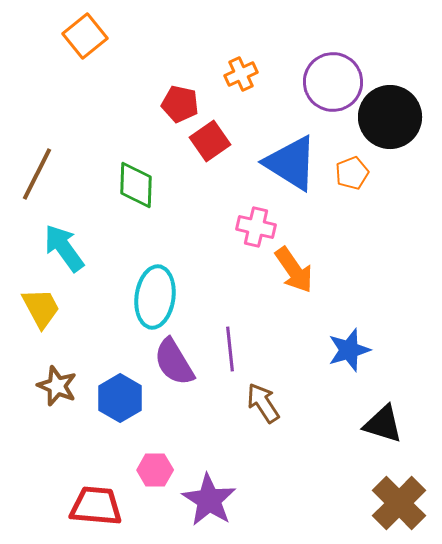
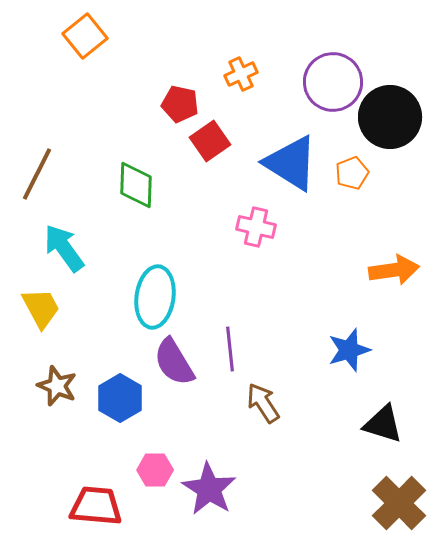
orange arrow: moved 100 px right; rotated 63 degrees counterclockwise
purple star: moved 11 px up
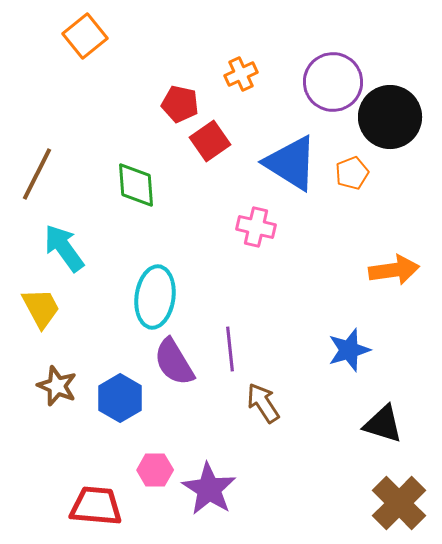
green diamond: rotated 6 degrees counterclockwise
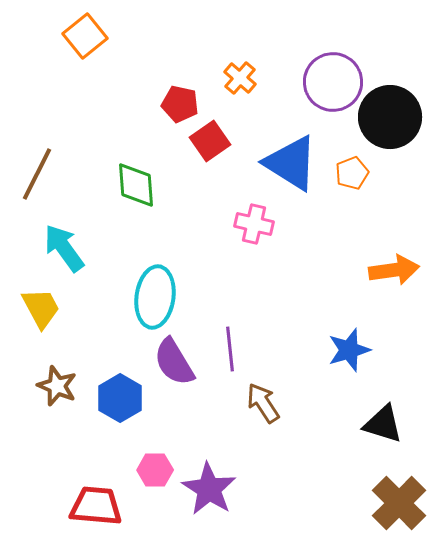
orange cross: moved 1 px left, 4 px down; rotated 24 degrees counterclockwise
pink cross: moved 2 px left, 3 px up
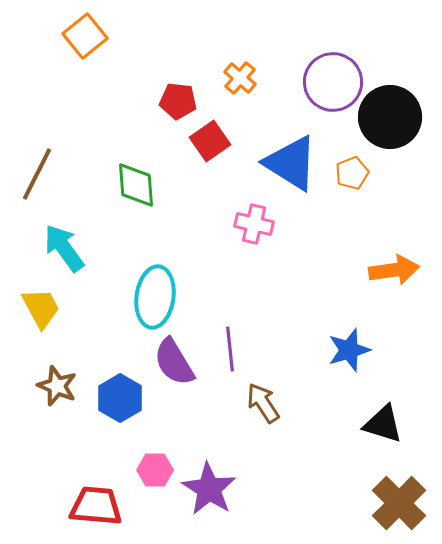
red pentagon: moved 2 px left, 3 px up; rotated 6 degrees counterclockwise
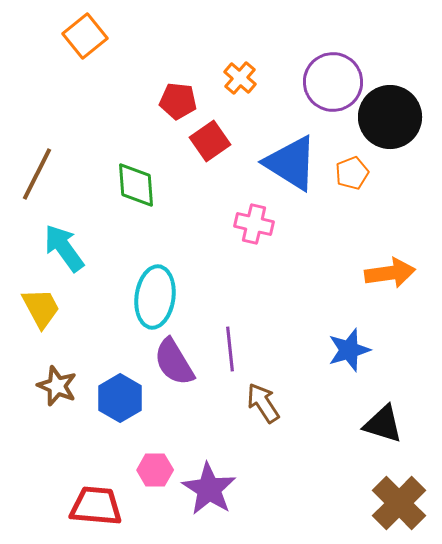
orange arrow: moved 4 px left, 3 px down
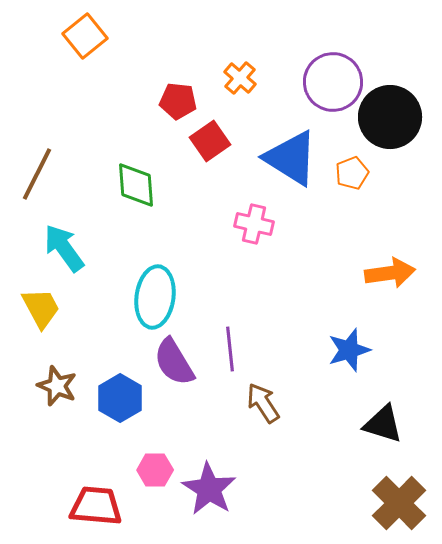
blue triangle: moved 5 px up
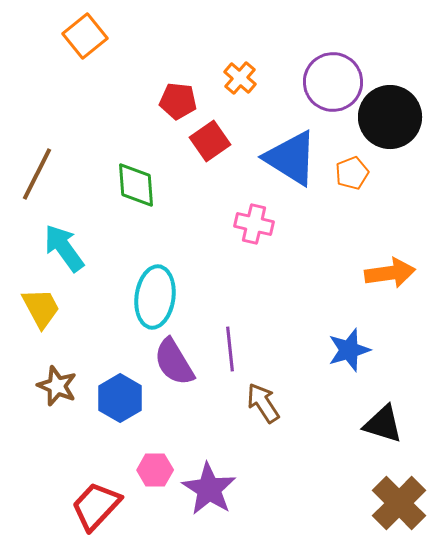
red trapezoid: rotated 52 degrees counterclockwise
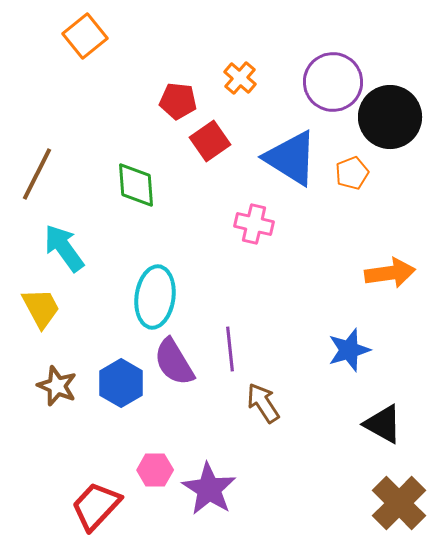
blue hexagon: moved 1 px right, 15 px up
black triangle: rotated 12 degrees clockwise
